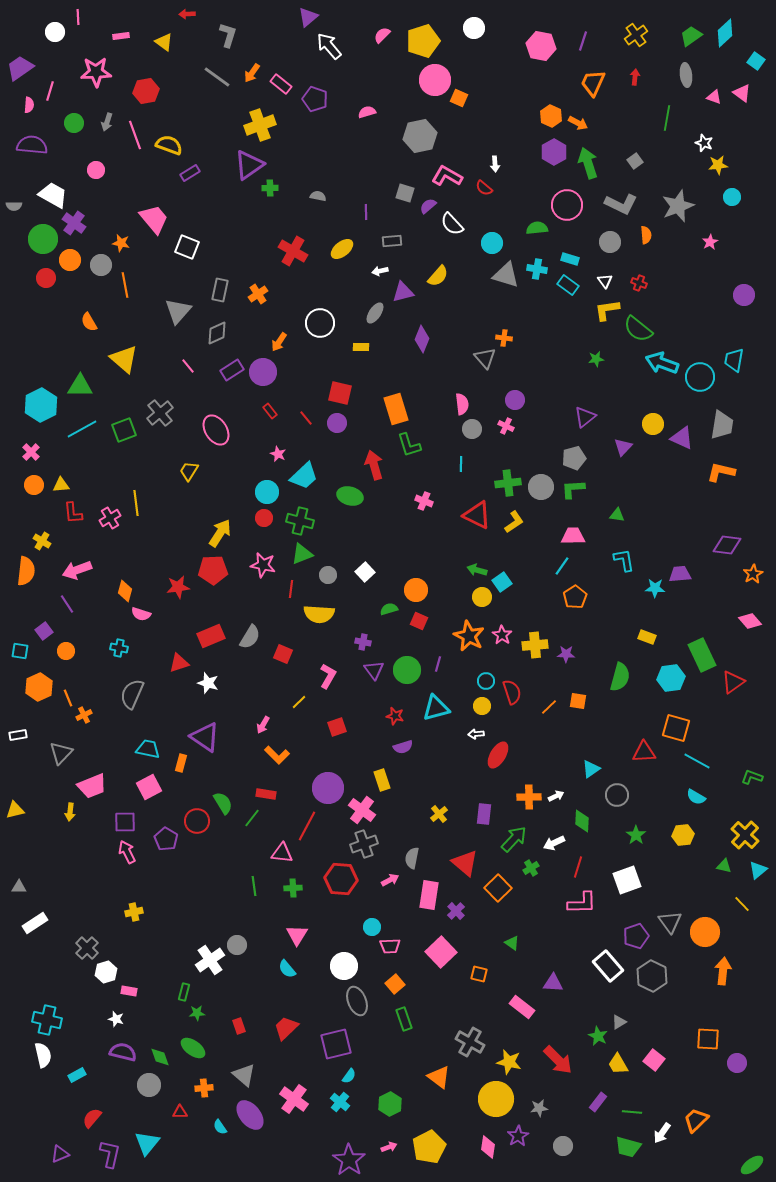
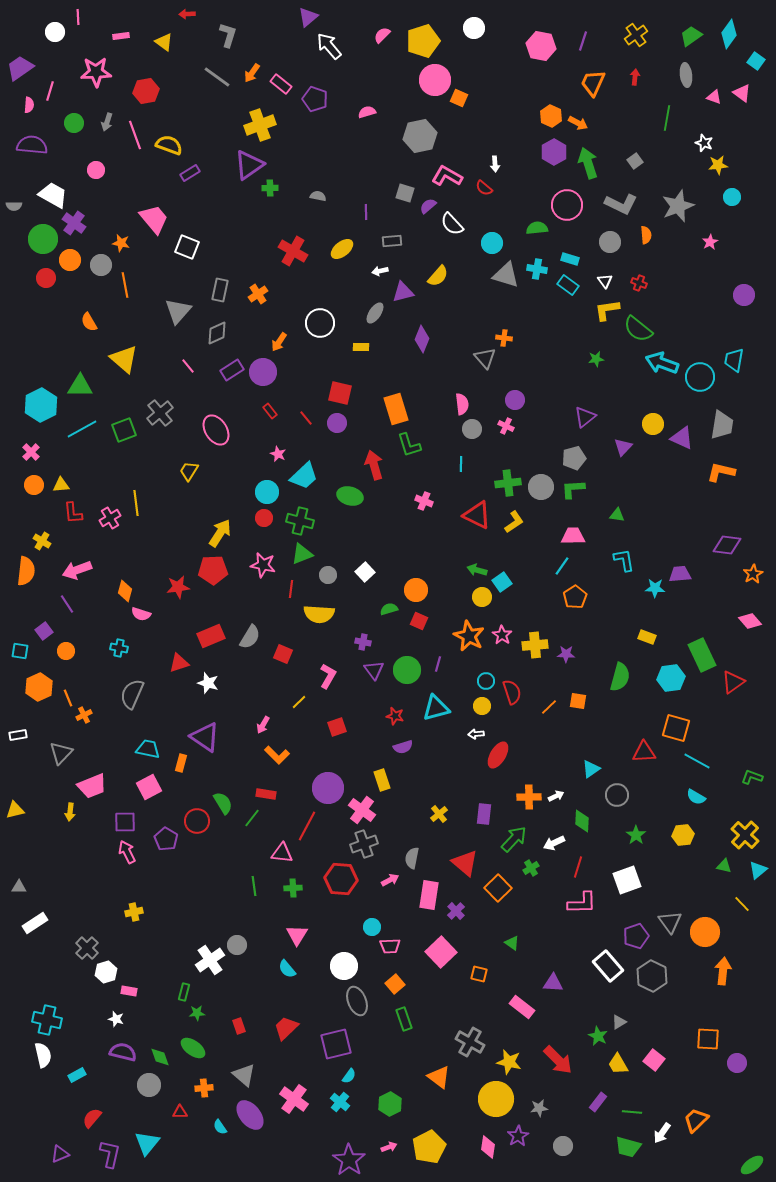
cyan diamond at (725, 33): moved 4 px right, 1 px down; rotated 12 degrees counterclockwise
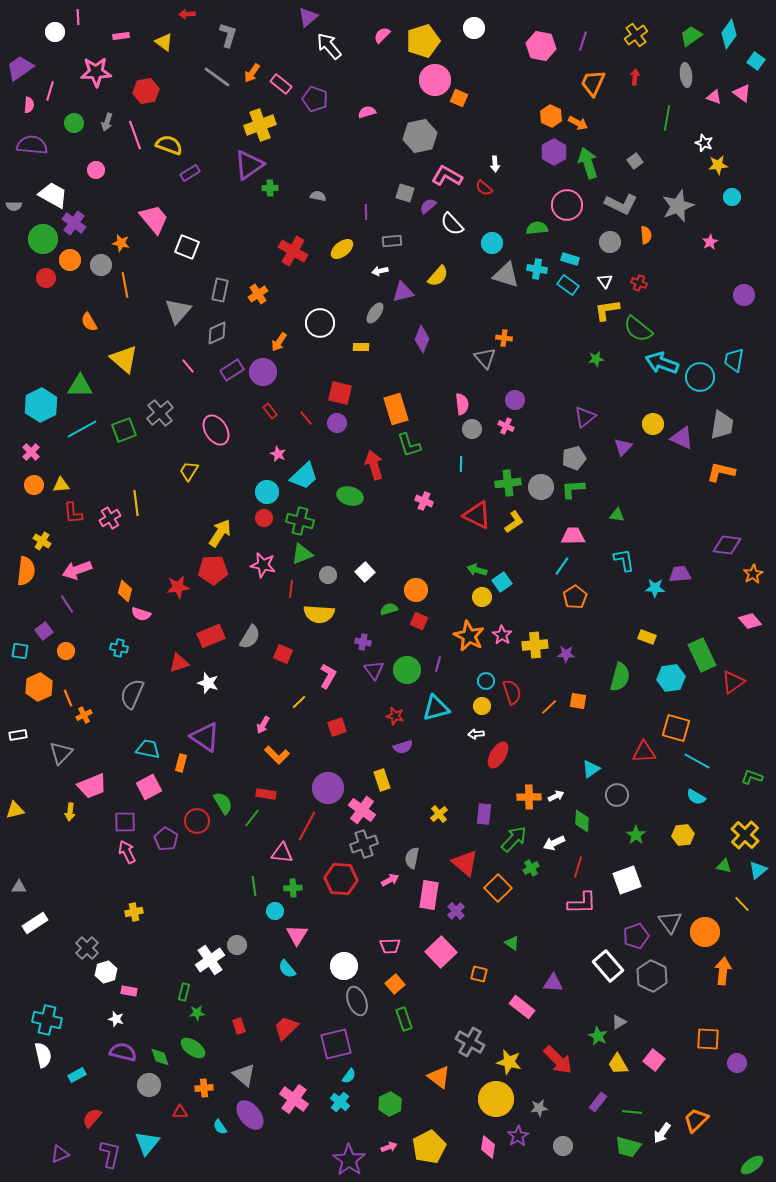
cyan circle at (372, 927): moved 97 px left, 16 px up
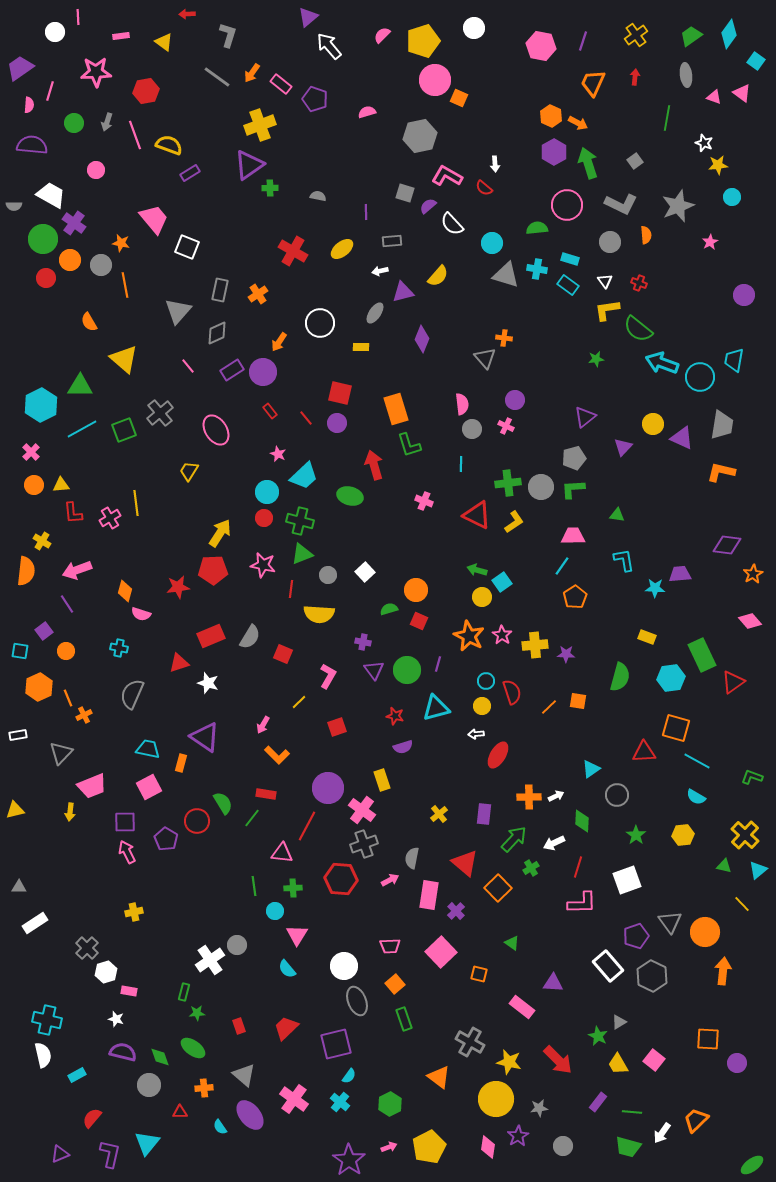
white trapezoid at (53, 195): moved 2 px left
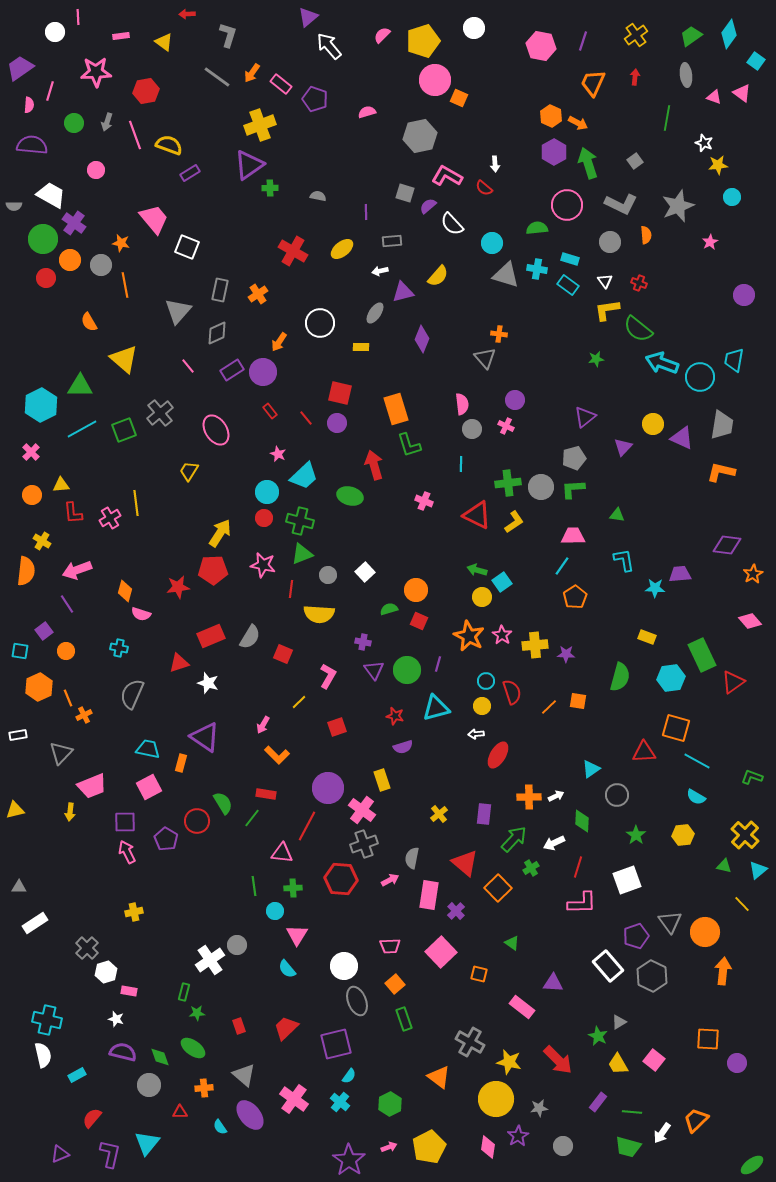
orange cross at (504, 338): moved 5 px left, 4 px up
orange circle at (34, 485): moved 2 px left, 10 px down
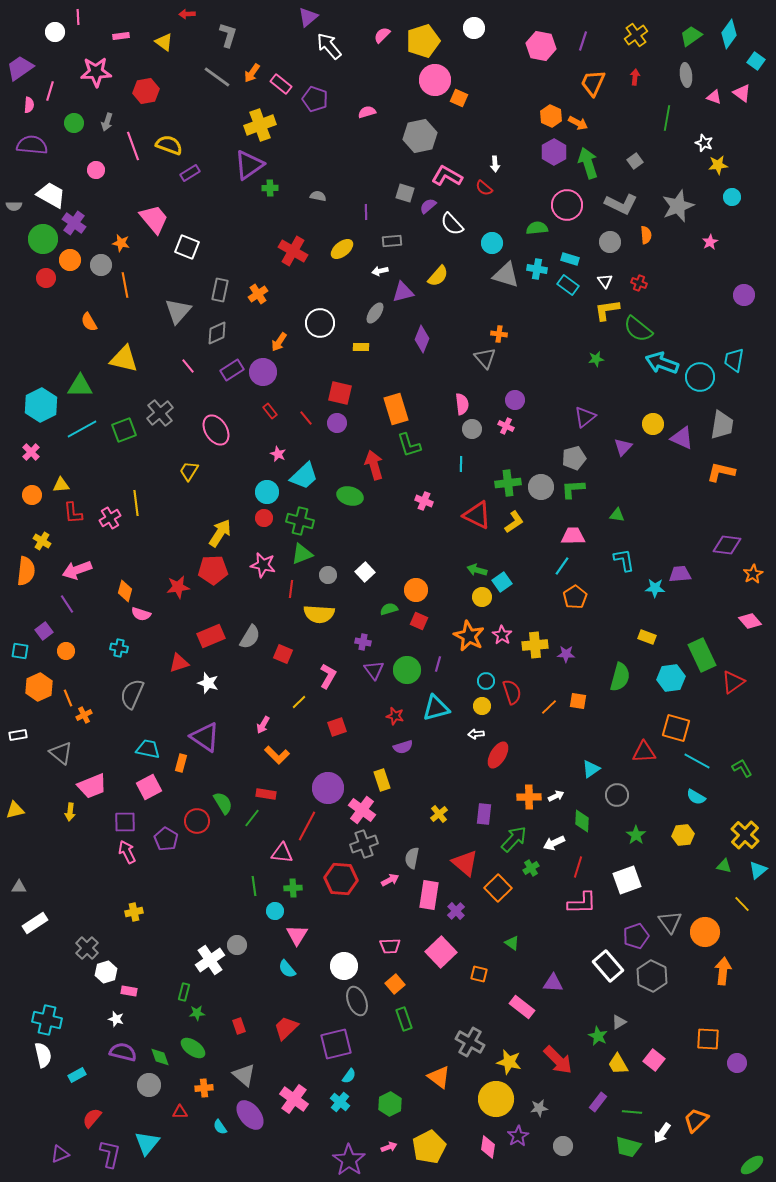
pink line at (135, 135): moved 2 px left, 11 px down
yellow triangle at (124, 359): rotated 28 degrees counterclockwise
gray triangle at (61, 753): rotated 35 degrees counterclockwise
green L-shape at (752, 777): moved 10 px left, 9 px up; rotated 40 degrees clockwise
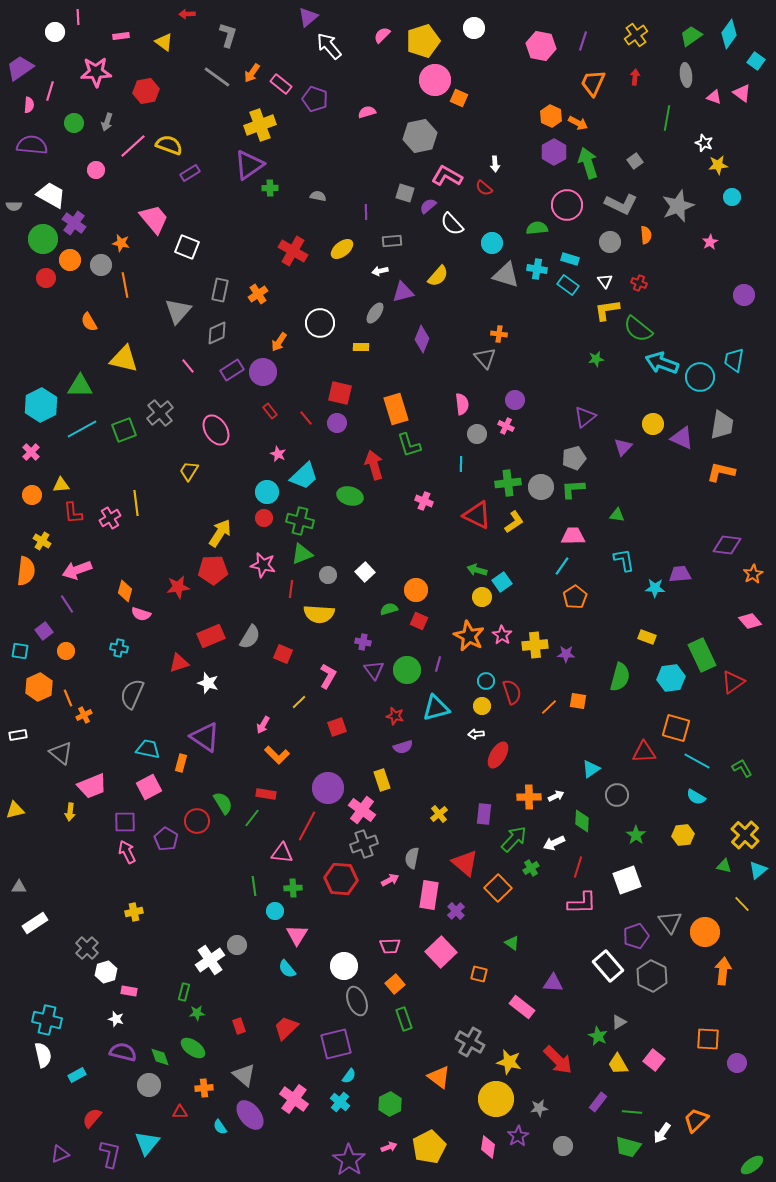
pink line at (133, 146): rotated 68 degrees clockwise
gray circle at (472, 429): moved 5 px right, 5 px down
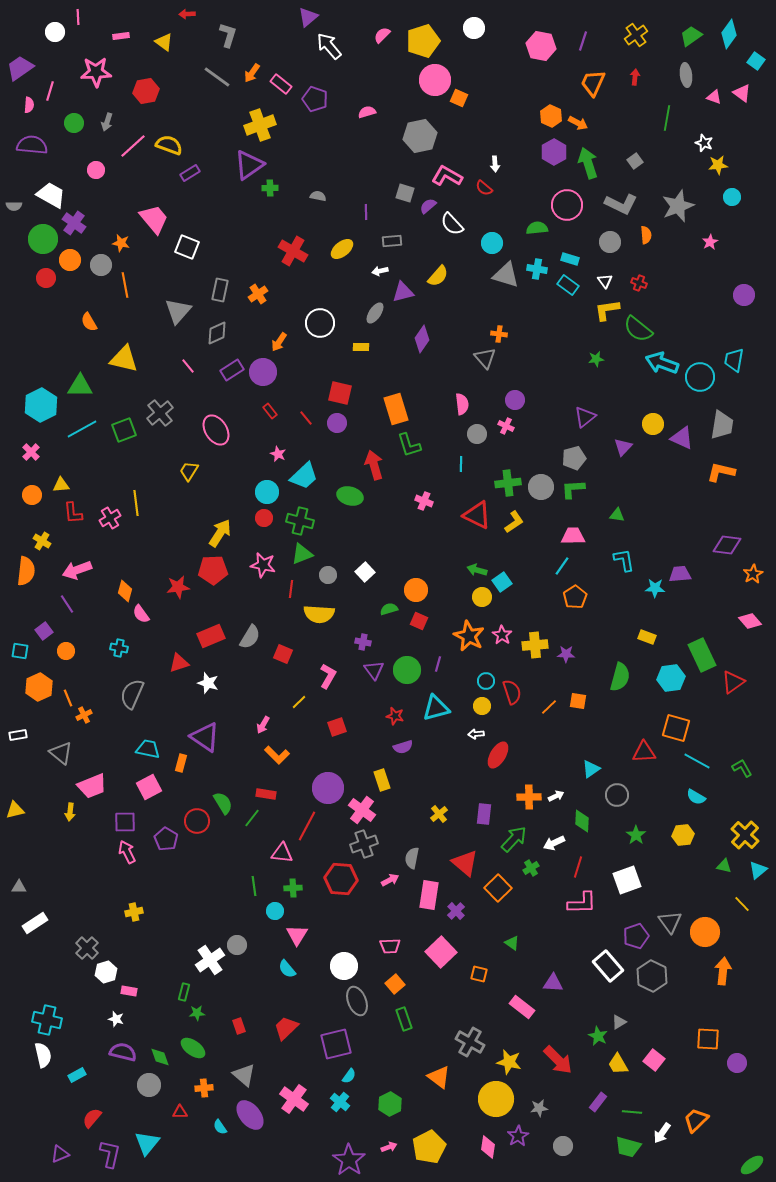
purple diamond at (422, 339): rotated 12 degrees clockwise
pink semicircle at (141, 614): rotated 36 degrees clockwise
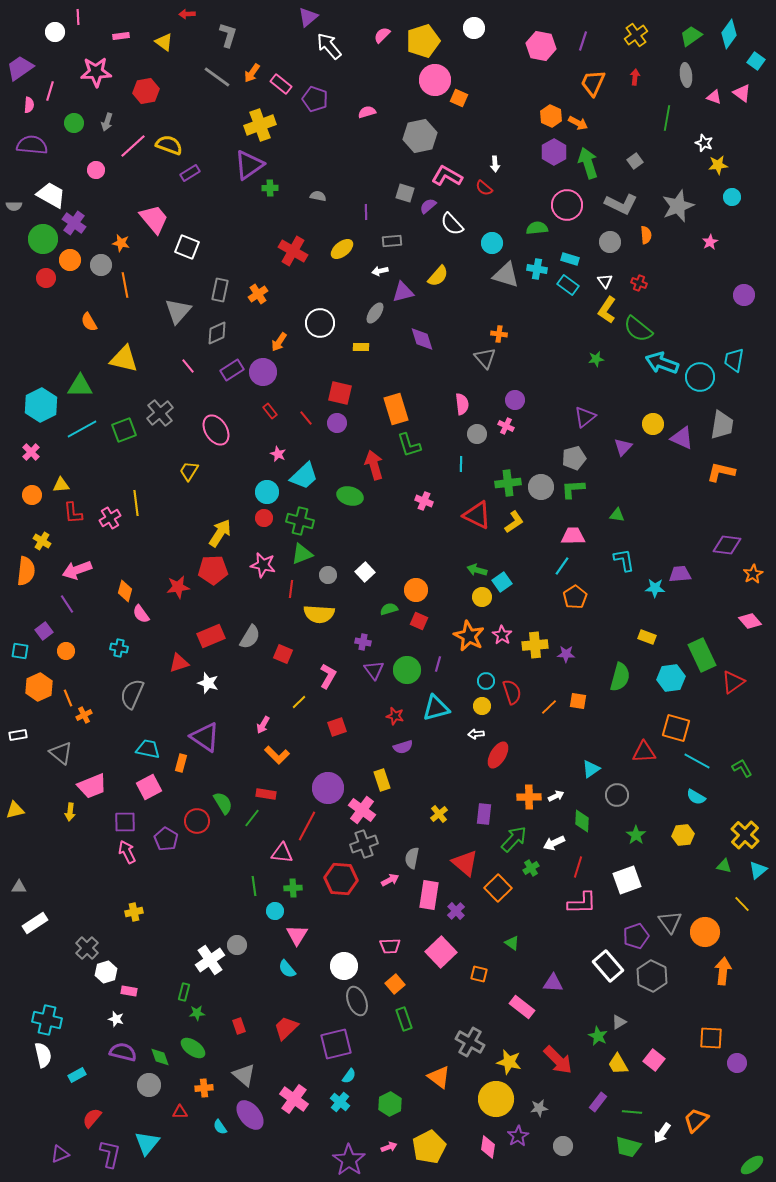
yellow L-shape at (607, 310): rotated 48 degrees counterclockwise
purple diamond at (422, 339): rotated 52 degrees counterclockwise
orange square at (708, 1039): moved 3 px right, 1 px up
